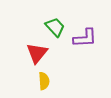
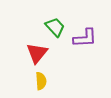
yellow semicircle: moved 3 px left
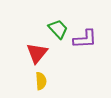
green trapezoid: moved 3 px right, 2 px down
purple L-shape: moved 1 px down
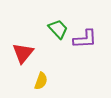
red triangle: moved 14 px left
yellow semicircle: rotated 24 degrees clockwise
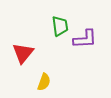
green trapezoid: moved 2 px right, 3 px up; rotated 35 degrees clockwise
yellow semicircle: moved 3 px right, 1 px down
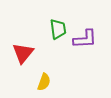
green trapezoid: moved 2 px left, 3 px down
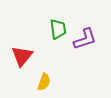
purple L-shape: rotated 15 degrees counterclockwise
red triangle: moved 1 px left, 3 px down
